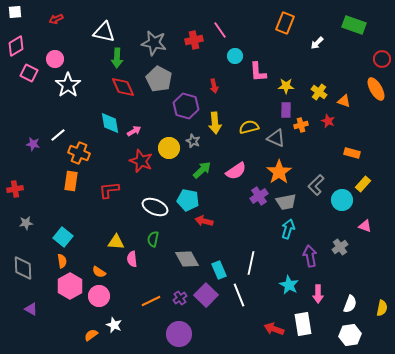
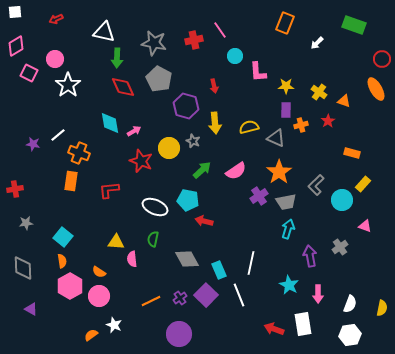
red star at (328, 121): rotated 16 degrees clockwise
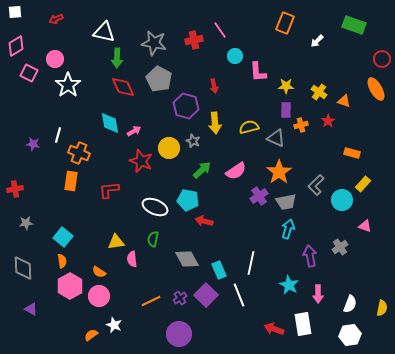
white arrow at (317, 43): moved 2 px up
white line at (58, 135): rotated 35 degrees counterclockwise
yellow triangle at (116, 242): rotated 12 degrees counterclockwise
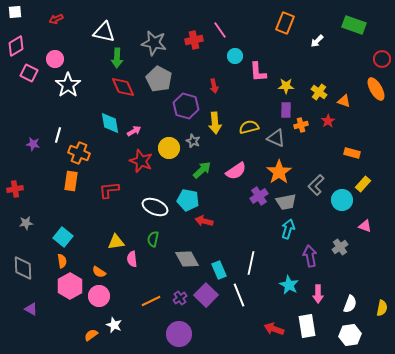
white rectangle at (303, 324): moved 4 px right, 2 px down
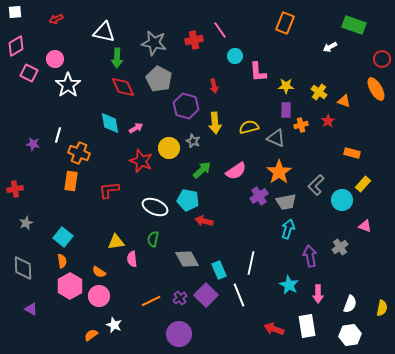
white arrow at (317, 41): moved 13 px right, 6 px down; rotated 16 degrees clockwise
pink arrow at (134, 131): moved 2 px right, 3 px up
gray star at (26, 223): rotated 16 degrees counterclockwise
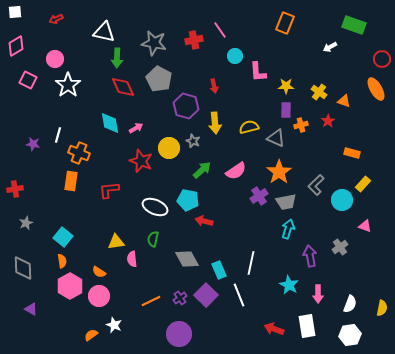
pink square at (29, 73): moved 1 px left, 7 px down
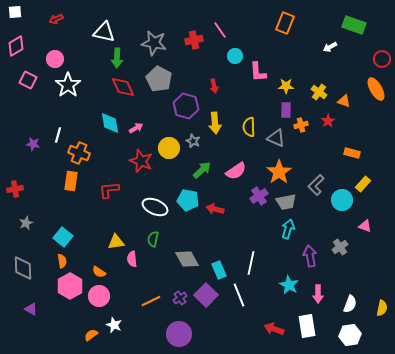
yellow semicircle at (249, 127): rotated 78 degrees counterclockwise
red arrow at (204, 221): moved 11 px right, 12 px up
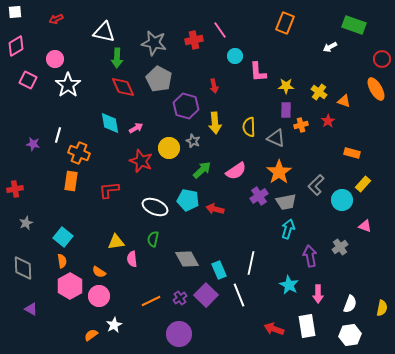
white star at (114, 325): rotated 21 degrees clockwise
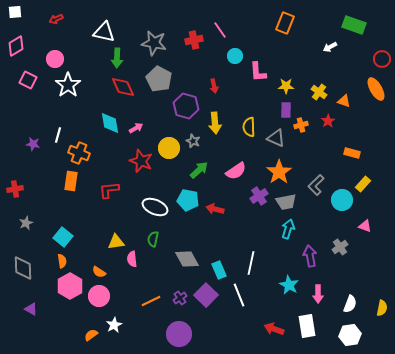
green arrow at (202, 170): moved 3 px left
